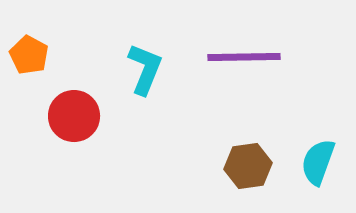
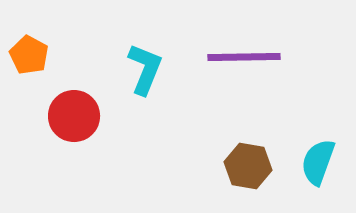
brown hexagon: rotated 18 degrees clockwise
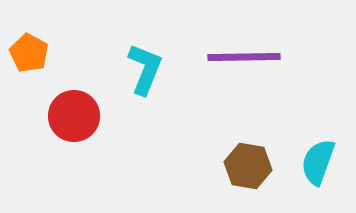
orange pentagon: moved 2 px up
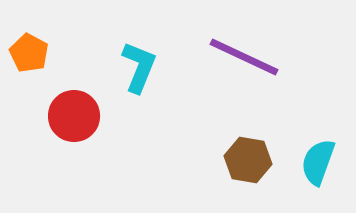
purple line: rotated 26 degrees clockwise
cyan L-shape: moved 6 px left, 2 px up
brown hexagon: moved 6 px up
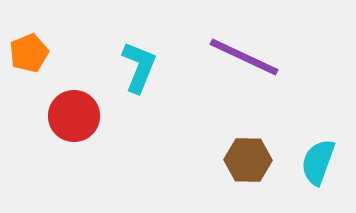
orange pentagon: rotated 21 degrees clockwise
brown hexagon: rotated 9 degrees counterclockwise
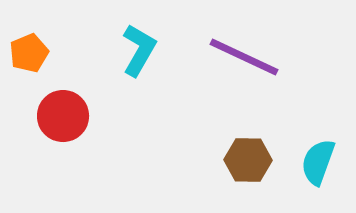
cyan L-shape: moved 17 px up; rotated 8 degrees clockwise
red circle: moved 11 px left
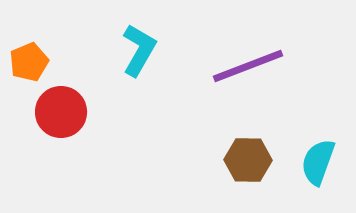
orange pentagon: moved 9 px down
purple line: moved 4 px right, 9 px down; rotated 46 degrees counterclockwise
red circle: moved 2 px left, 4 px up
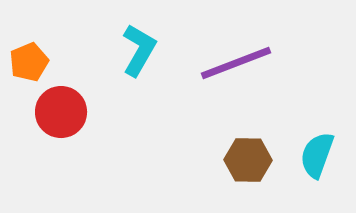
purple line: moved 12 px left, 3 px up
cyan semicircle: moved 1 px left, 7 px up
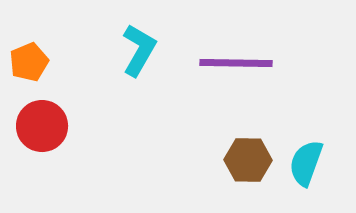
purple line: rotated 22 degrees clockwise
red circle: moved 19 px left, 14 px down
cyan semicircle: moved 11 px left, 8 px down
